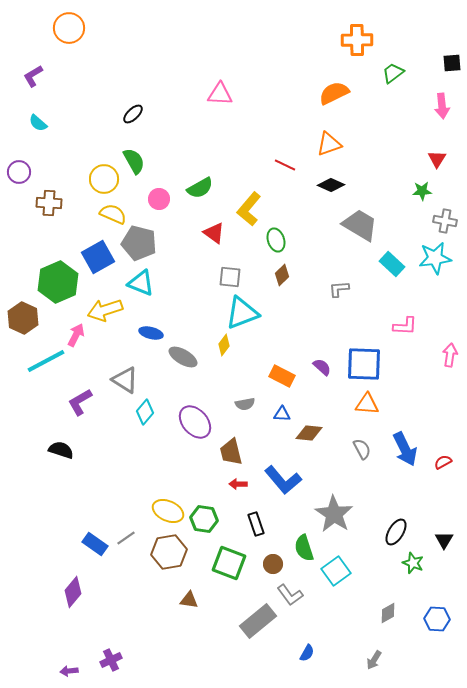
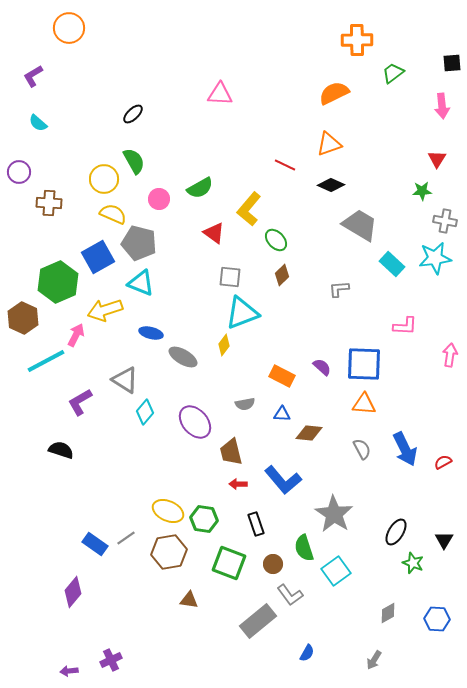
green ellipse at (276, 240): rotated 25 degrees counterclockwise
orange triangle at (367, 404): moved 3 px left
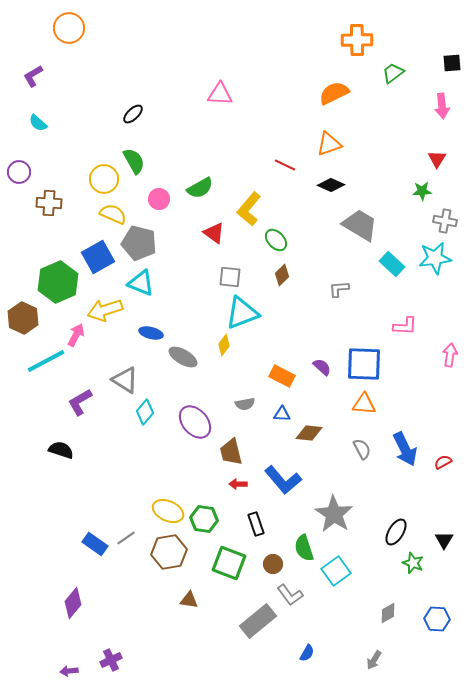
purple diamond at (73, 592): moved 11 px down
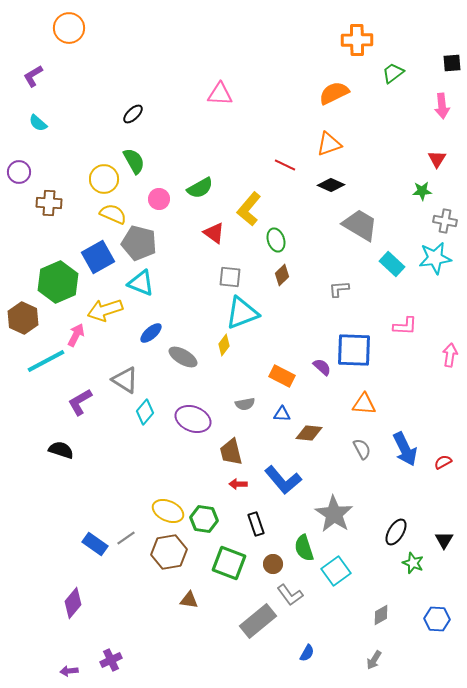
green ellipse at (276, 240): rotated 25 degrees clockwise
blue ellipse at (151, 333): rotated 55 degrees counterclockwise
blue square at (364, 364): moved 10 px left, 14 px up
purple ellipse at (195, 422): moved 2 px left, 3 px up; rotated 28 degrees counterclockwise
gray diamond at (388, 613): moved 7 px left, 2 px down
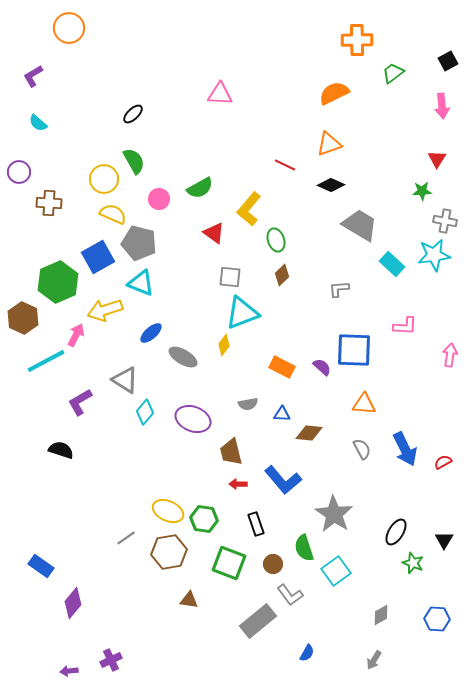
black square at (452, 63): moved 4 px left, 2 px up; rotated 24 degrees counterclockwise
cyan star at (435, 258): moved 1 px left, 3 px up
orange rectangle at (282, 376): moved 9 px up
gray semicircle at (245, 404): moved 3 px right
blue rectangle at (95, 544): moved 54 px left, 22 px down
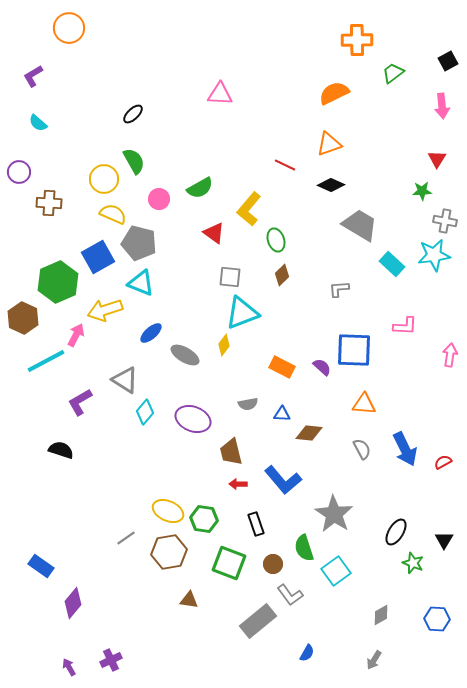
gray ellipse at (183, 357): moved 2 px right, 2 px up
purple arrow at (69, 671): moved 4 px up; rotated 66 degrees clockwise
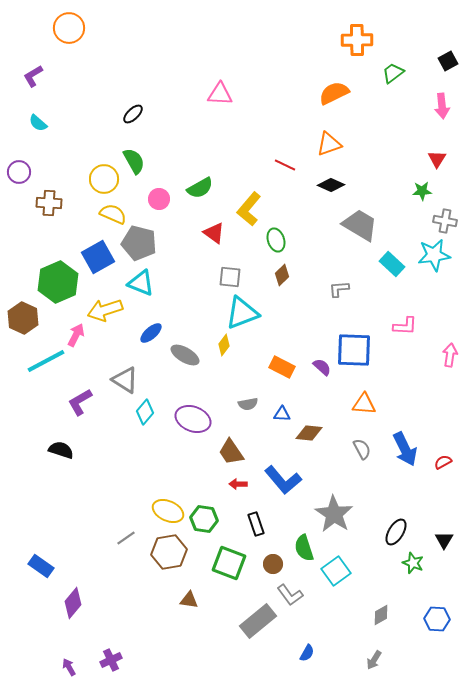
brown trapezoid at (231, 452): rotated 20 degrees counterclockwise
